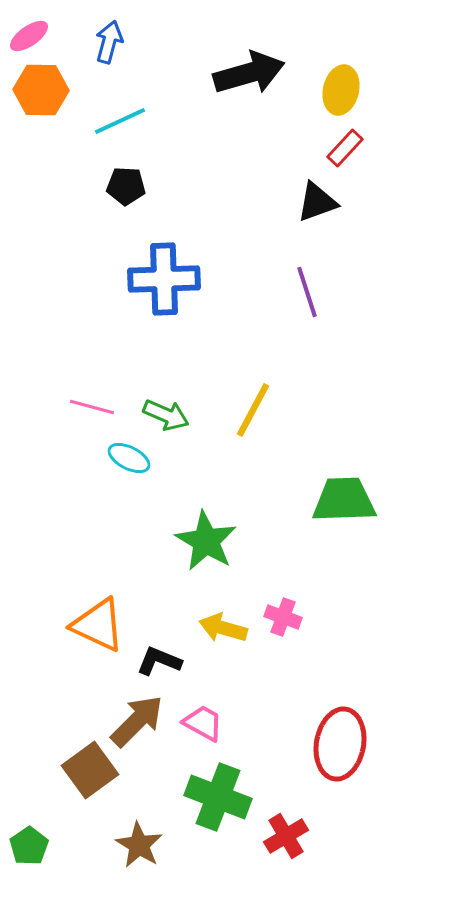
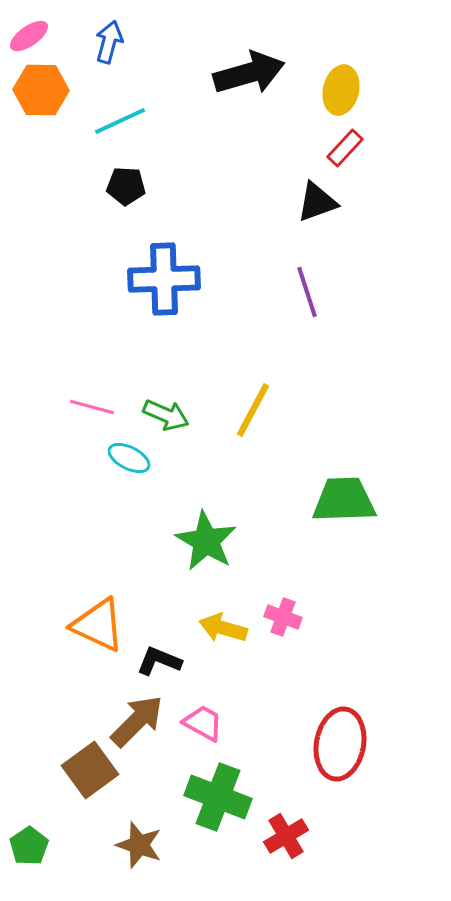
brown star: rotated 12 degrees counterclockwise
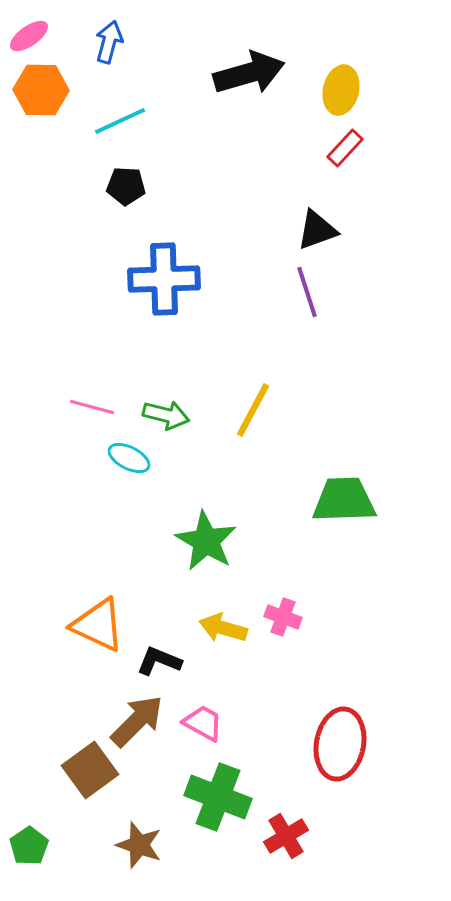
black triangle: moved 28 px down
green arrow: rotated 9 degrees counterclockwise
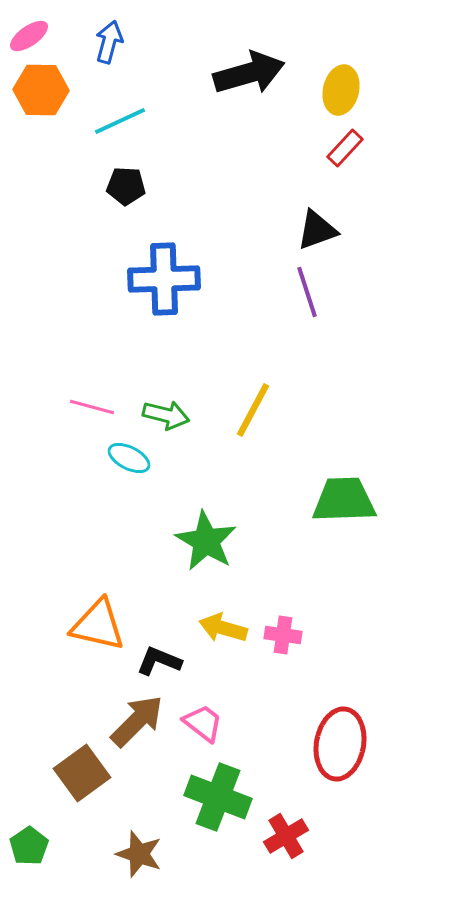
pink cross: moved 18 px down; rotated 12 degrees counterclockwise
orange triangle: rotated 12 degrees counterclockwise
pink trapezoid: rotated 9 degrees clockwise
brown square: moved 8 px left, 3 px down
brown star: moved 9 px down
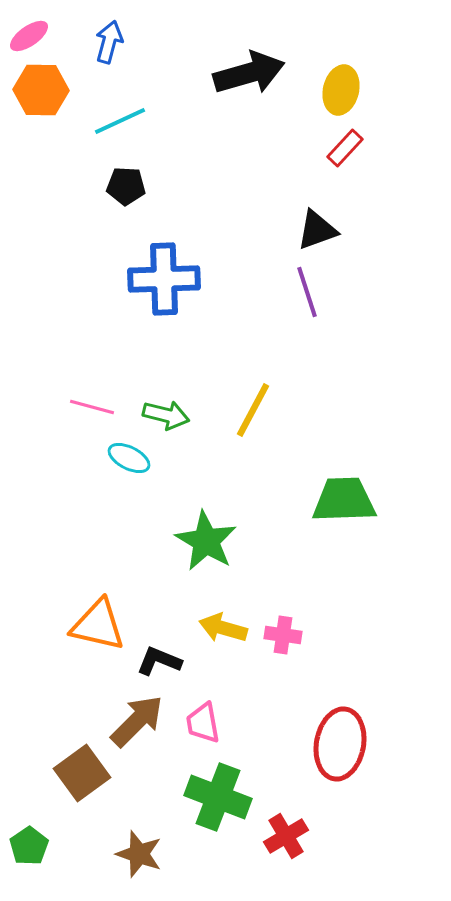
pink trapezoid: rotated 138 degrees counterclockwise
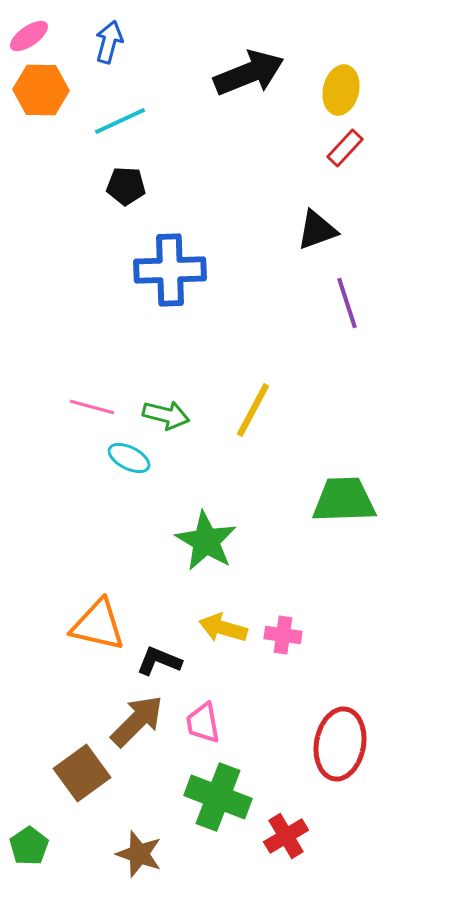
black arrow: rotated 6 degrees counterclockwise
blue cross: moved 6 px right, 9 px up
purple line: moved 40 px right, 11 px down
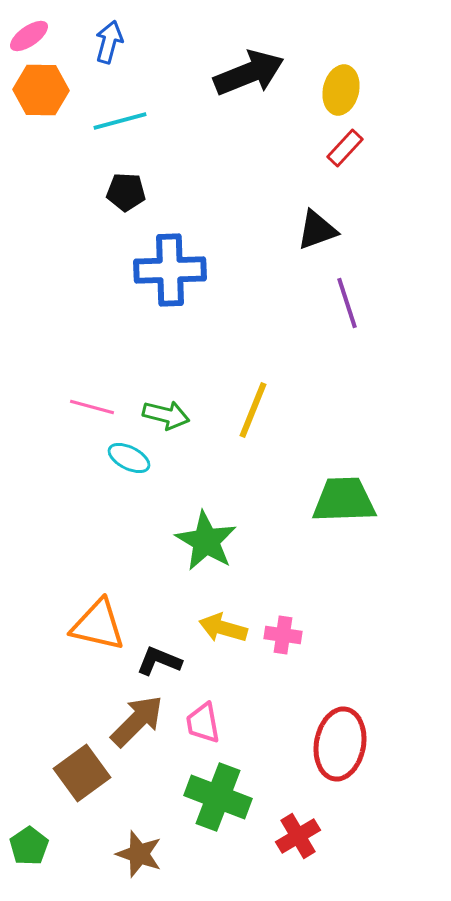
cyan line: rotated 10 degrees clockwise
black pentagon: moved 6 px down
yellow line: rotated 6 degrees counterclockwise
red cross: moved 12 px right
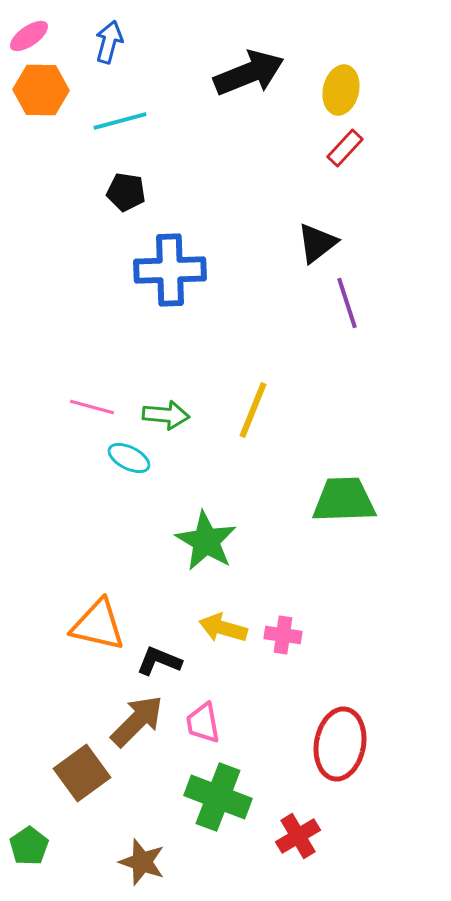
black pentagon: rotated 6 degrees clockwise
black triangle: moved 13 px down; rotated 18 degrees counterclockwise
green arrow: rotated 9 degrees counterclockwise
brown star: moved 3 px right, 8 px down
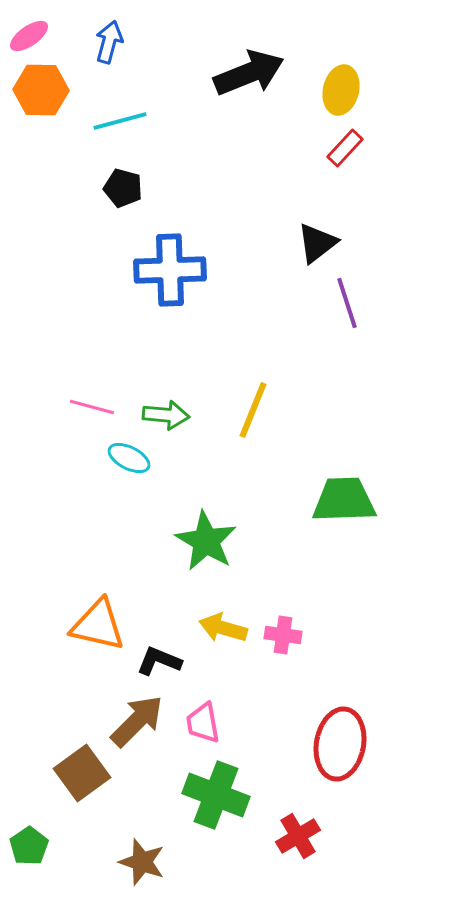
black pentagon: moved 3 px left, 4 px up; rotated 6 degrees clockwise
green cross: moved 2 px left, 2 px up
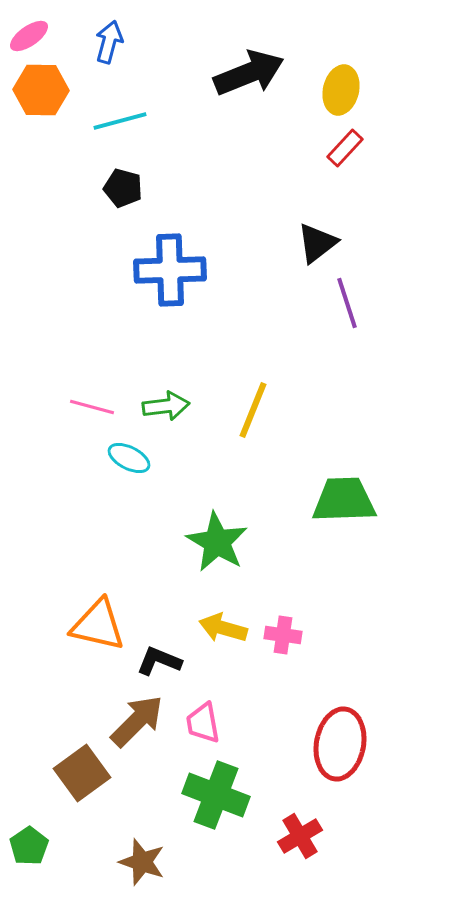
green arrow: moved 9 px up; rotated 12 degrees counterclockwise
green star: moved 11 px right, 1 px down
red cross: moved 2 px right
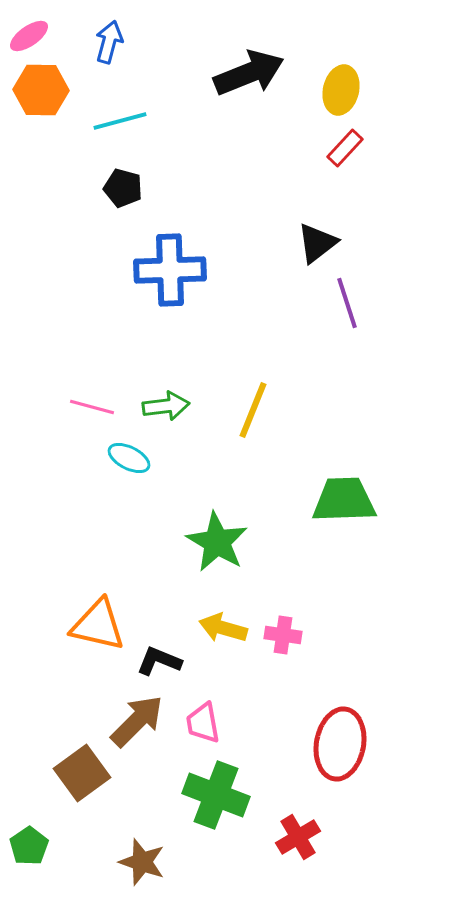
red cross: moved 2 px left, 1 px down
